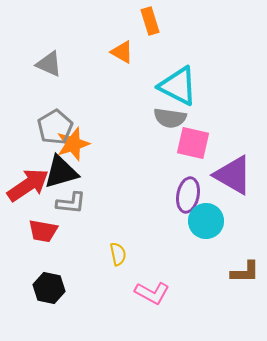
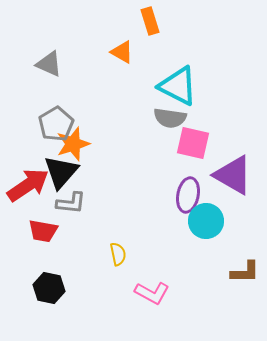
gray pentagon: moved 1 px right, 3 px up
black triangle: rotated 33 degrees counterclockwise
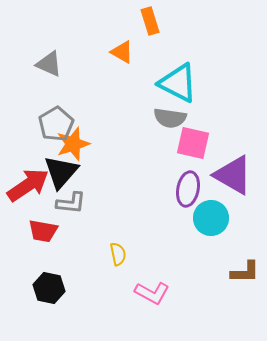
cyan triangle: moved 3 px up
purple ellipse: moved 6 px up
cyan circle: moved 5 px right, 3 px up
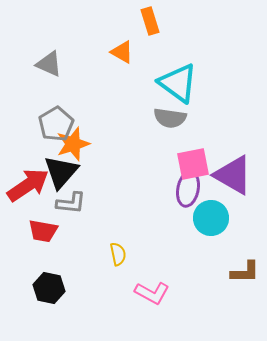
cyan triangle: rotated 9 degrees clockwise
pink square: moved 21 px down; rotated 24 degrees counterclockwise
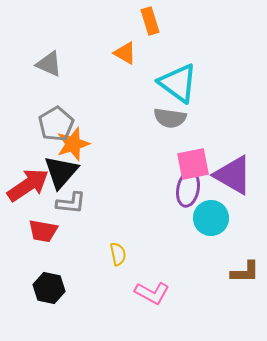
orange triangle: moved 3 px right, 1 px down
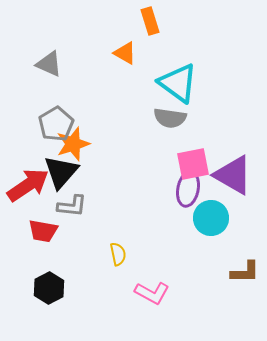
gray L-shape: moved 1 px right, 3 px down
black hexagon: rotated 20 degrees clockwise
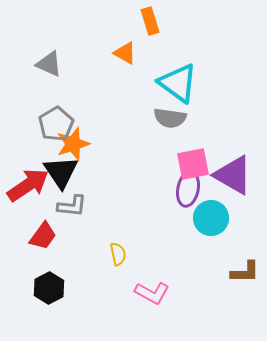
black triangle: rotated 15 degrees counterclockwise
red trapezoid: moved 5 px down; rotated 64 degrees counterclockwise
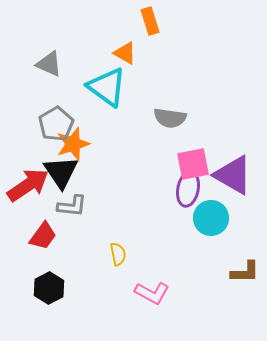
cyan triangle: moved 71 px left, 4 px down
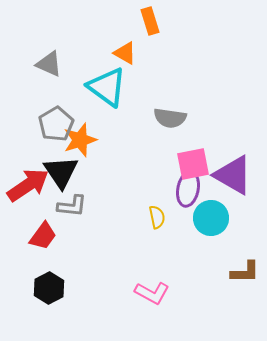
orange star: moved 7 px right, 4 px up
yellow semicircle: moved 39 px right, 37 px up
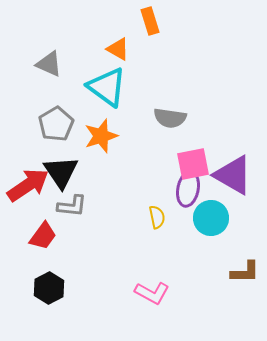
orange triangle: moved 7 px left, 4 px up
orange star: moved 21 px right, 4 px up
